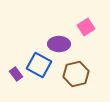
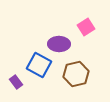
purple rectangle: moved 8 px down
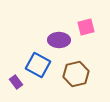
pink square: rotated 18 degrees clockwise
purple ellipse: moved 4 px up
blue square: moved 1 px left
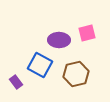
pink square: moved 1 px right, 6 px down
blue square: moved 2 px right
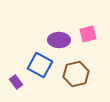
pink square: moved 1 px right, 1 px down
